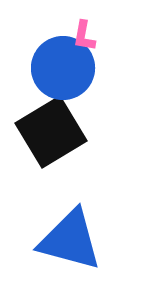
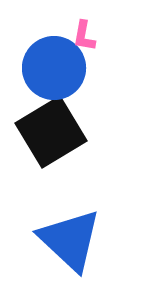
blue circle: moved 9 px left
blue triangle: rotated 28 degrees clockwise
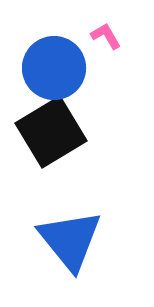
pink L-shape: moved 22 px right; rotated 140 degrees clockwise
blue triangle: rotated 8 degrees clockwise
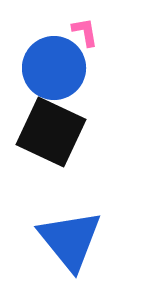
pink L-shape: moved 21 px left, 4 px up; rotated 20 degrees clockwise
black square: rotated 34 degrees counterclockwise
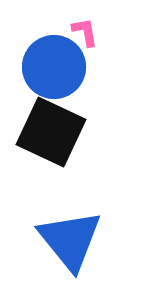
blue circle: moved 1 px up
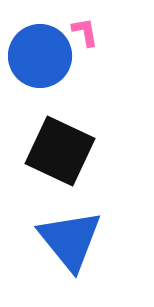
blue circle: moved 14 px left, 11 px up
black square: moved 9 px right, 19 px down
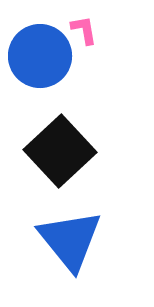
pink L-shape: moved 1 px left, 2 px up
black square: rotated 22 degrees clockwise
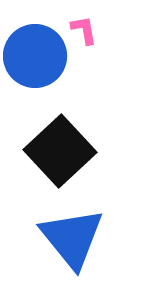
blue circle: moved 5 px left
blue triangle: moved 2 px right, 2 px up
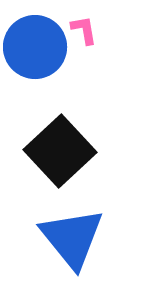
blue circle: moved 9 px up
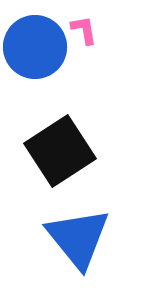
black square: rotated 10 degrees clockwise
blue triangle: moved 6 px right
